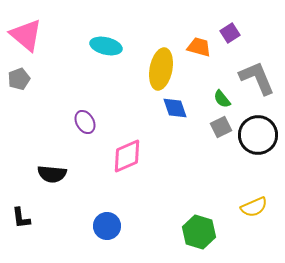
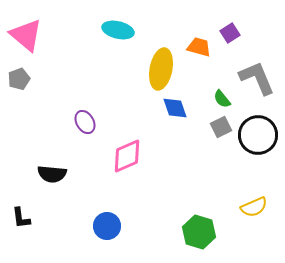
cyan ellipse: moved 12 px right, 16 px up
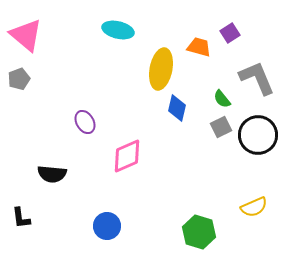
blue diamond: moved 2 px right; rotated 32 degrees clockwise
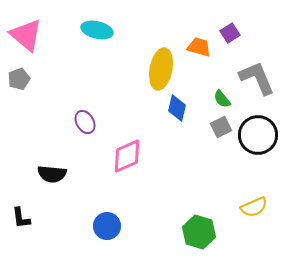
cyan ellipse: moved 21 px left
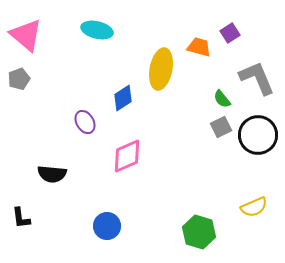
blue diamond: moved 54 px left, 10 px up; rotated 44 degrees clockwise
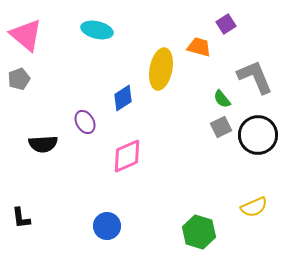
purple square: moved 4 px left, 9 px up
gray L-shape: moved 2 px left, 1 px up
black semicircle: moved 9 px left, 30 px up; rotated 8 degrees counterclockwise
